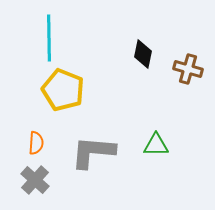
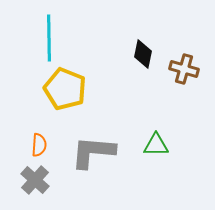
brown cross: moved 4 px left
yellow pentagon: moved 2 px right, 1 px up
orange semicircle: moved 3 px right, 2 px down
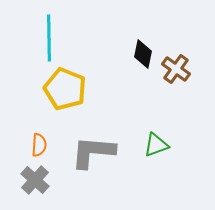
brown cross: moved 8 px left; rotated 20 degrees clockwise
green triangle: rotated 20 degrees counterclockwise
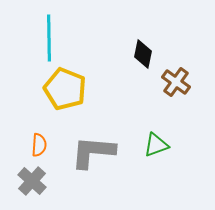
brown cross: moved 13 px down
gray cross: moved 3 px left, 1 px down
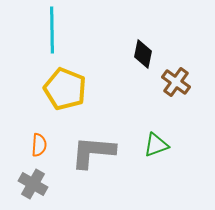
cyan line: moved 3 px right, 8 px up
gray cross: moved 1 px right, 3 px down; rotated 12 degrees counterclockwise
